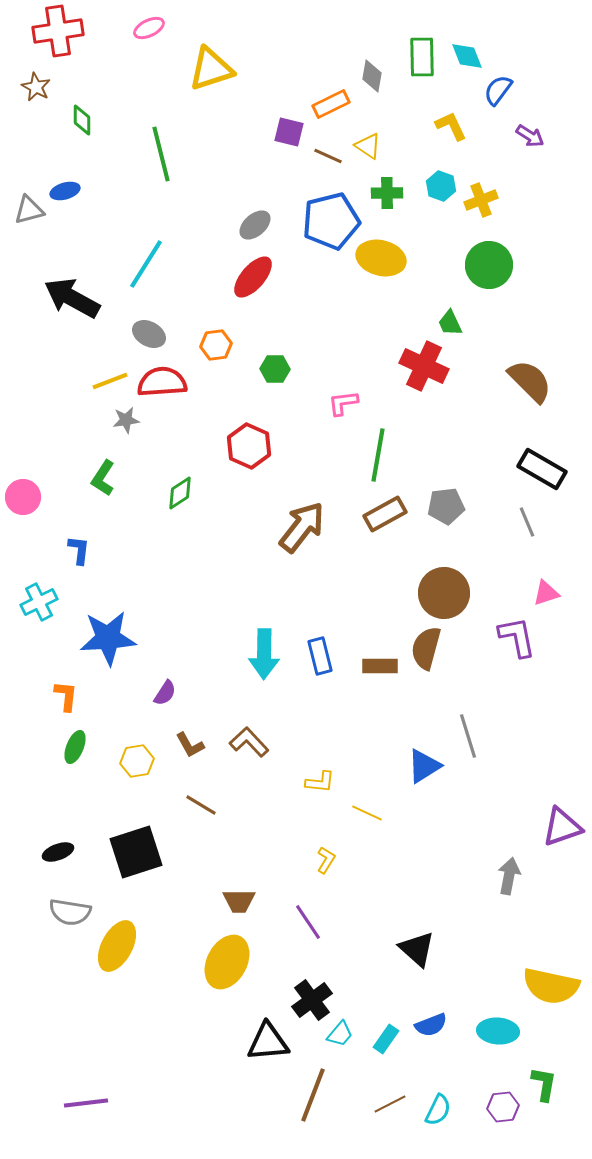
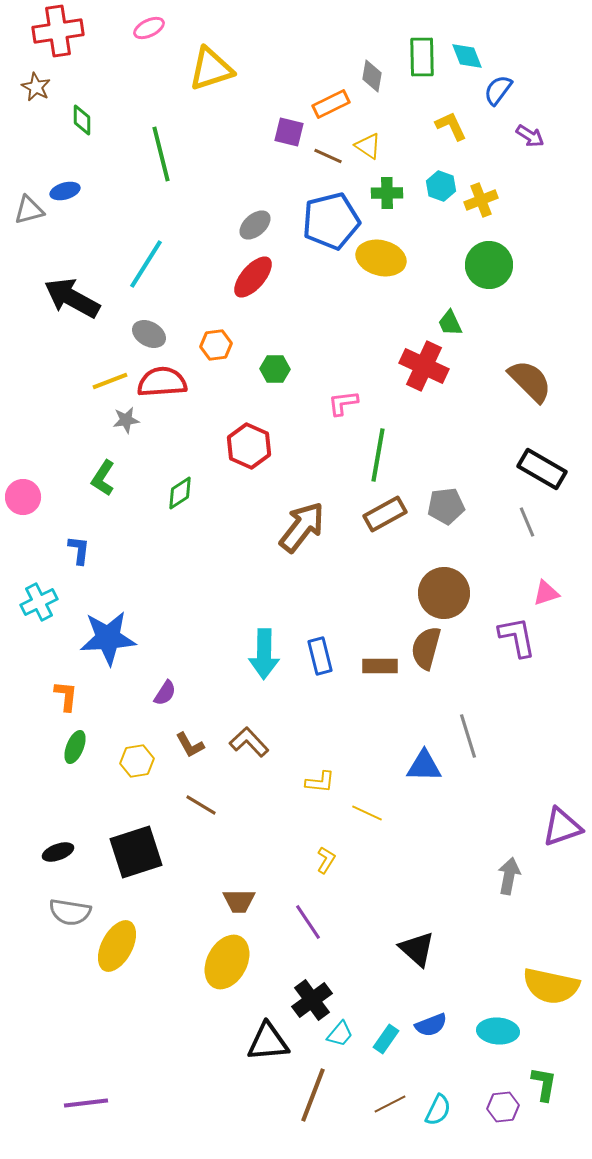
blue triangle at (424, 766): rotated 33 degrees clockwise
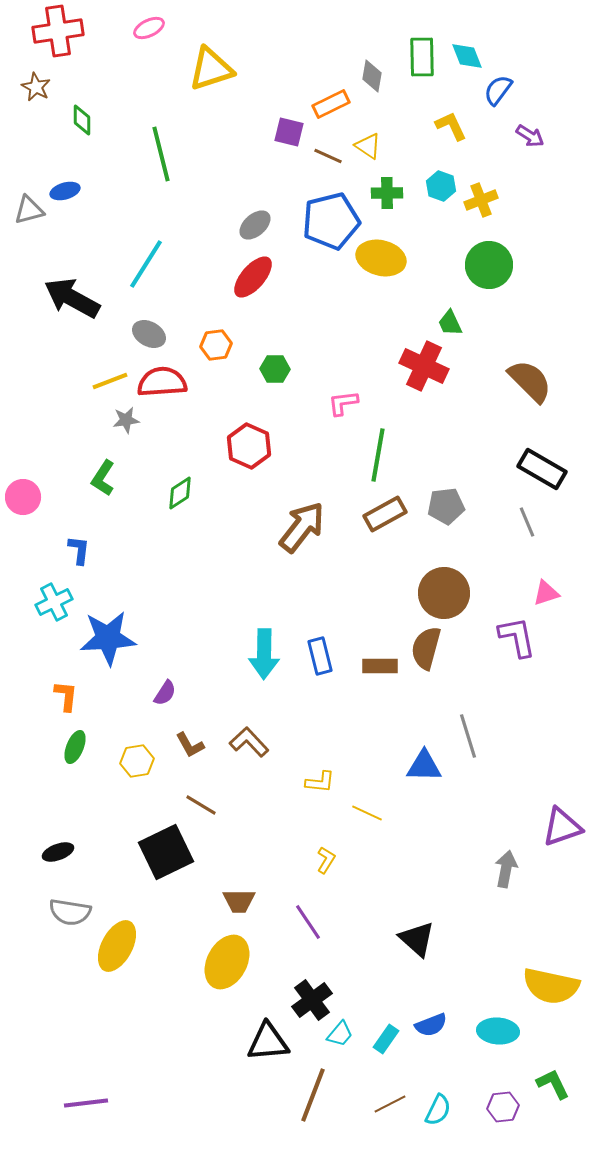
cyan cross at (39, 602): moved 15 px right
black square at (136, 852): moved 30 px right; rotated 8 degrees counterclockwise
gray arrow at (509, 876): moved 3 px left, 7 px up
black triangle at (417, 949): moved 10 px up
green L-shape at (544, 1084): moved 9 px right; rotated 36 degrees counterclockwise
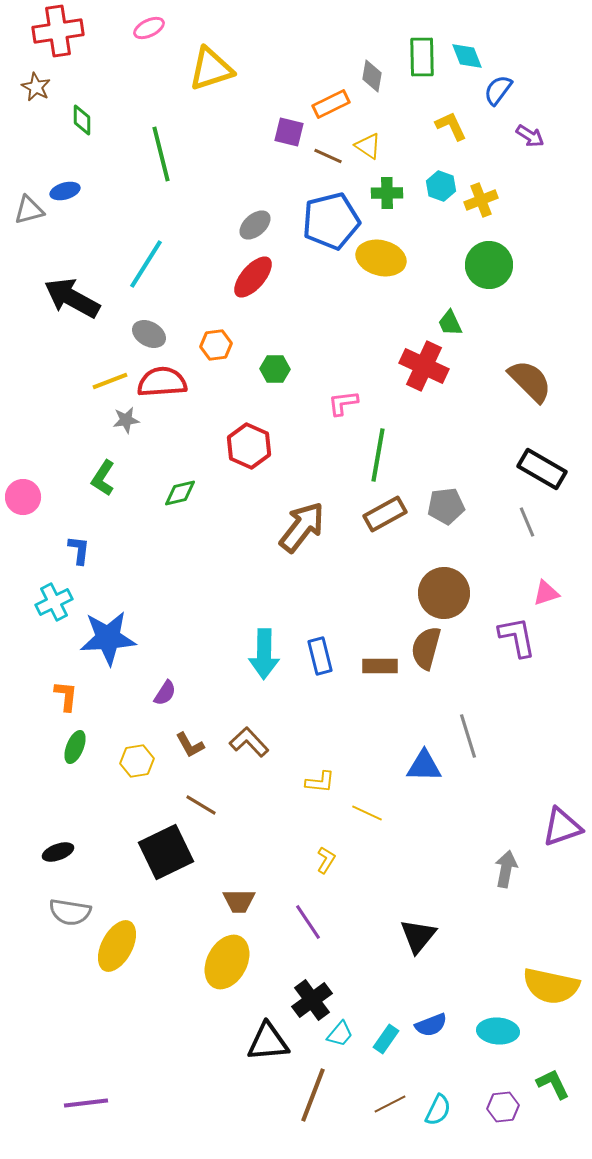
green diamond at (180, 493): rotated 20 degrees clockwise
black triangle at (417, 939): moved 1 px right, 3 px up; rotated 27 degrees clockwise
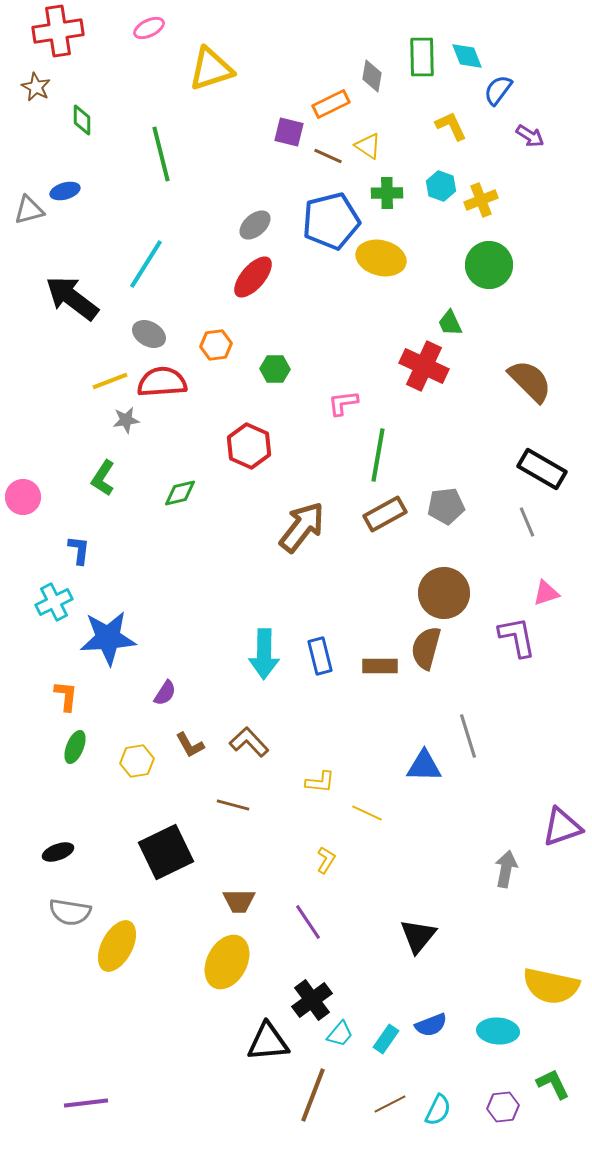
black arrow at (72, 298): rotated 8 degrees clockwise
brown line at (201, 805): moved 32 px right; rotated 16 degrees counterclockwise
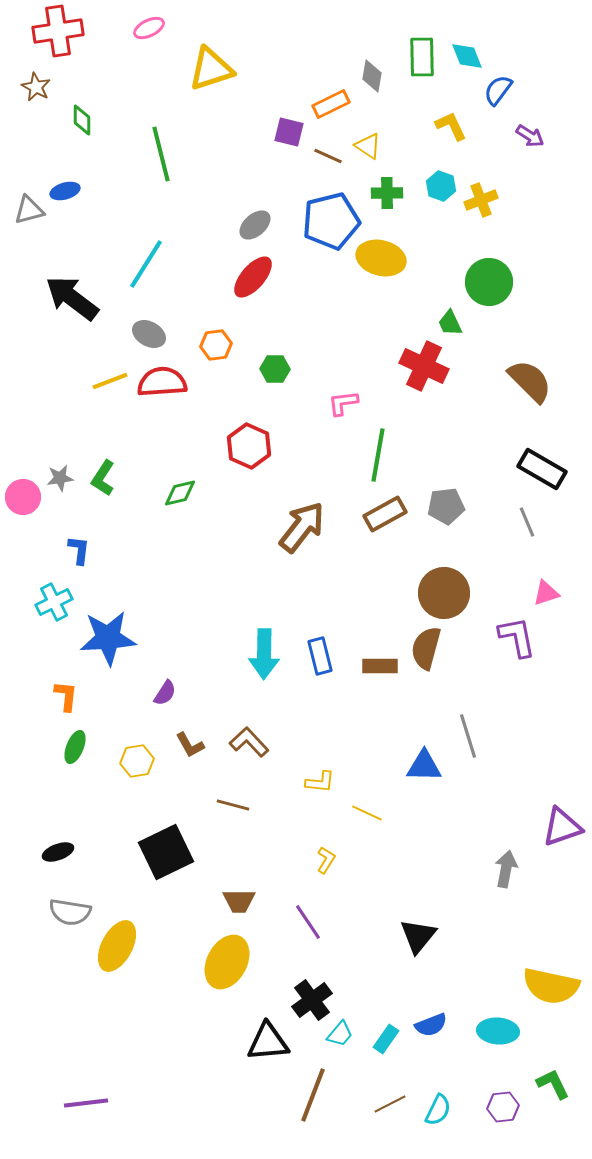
green circle at (489, 265): moved 17 px down
gray star at (126, 420): moved 66 px left, 58 px down
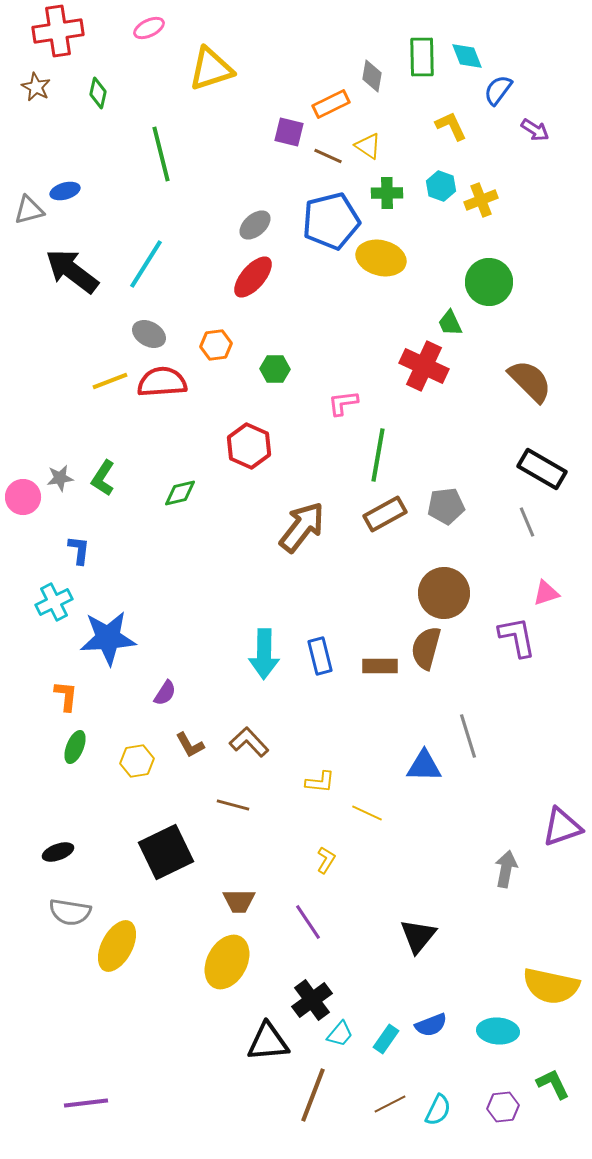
green diamond at (82, 120): moved 16 px right, 27 px up; rotated 12 degrees clockwise
purple arrow at (530, 136): moved 5 px right, 6 px up
black arrow at (72, 298): moved 27 px up
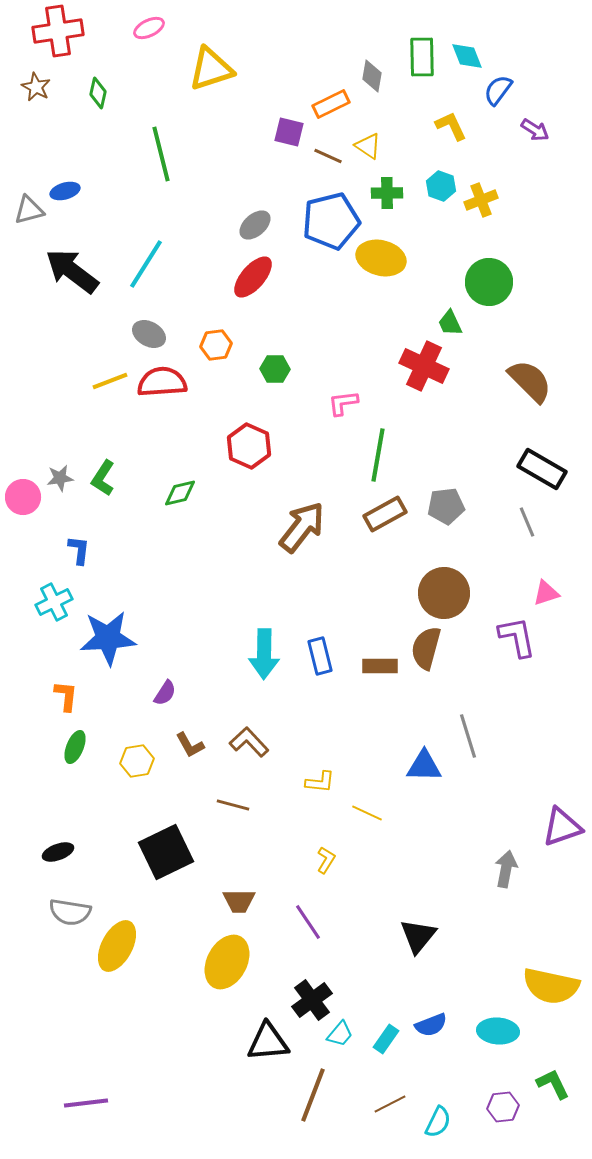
cyan semicircle at (438, 1110): moved 12 px down
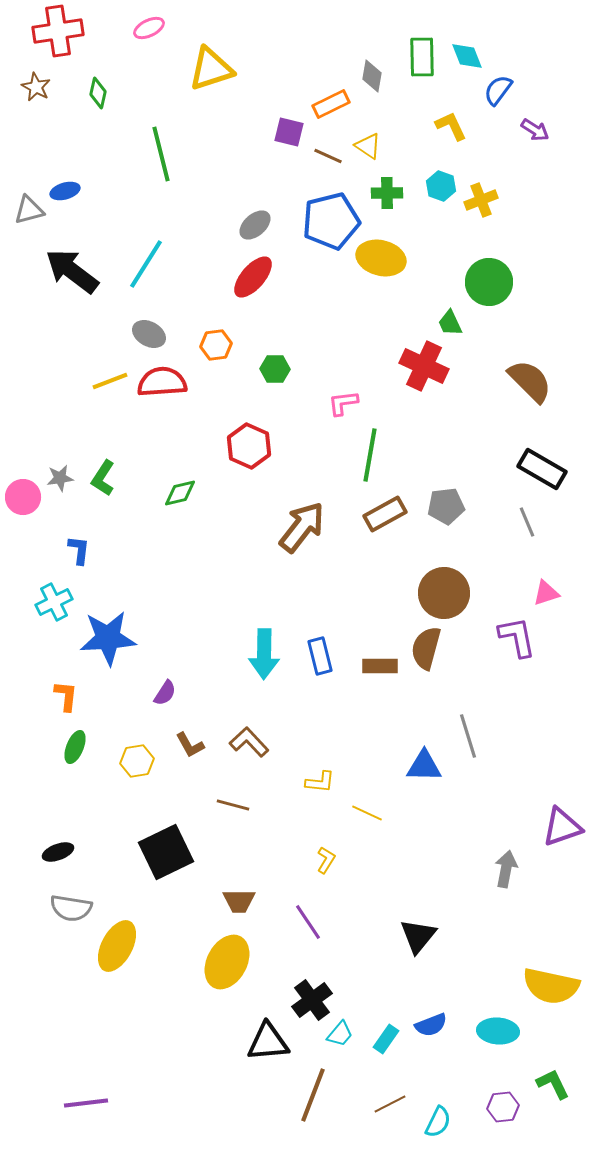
green line at (378, 455): moved 8 px left
gray semicircle at (70, 912): moved 1 px right, 4 px up
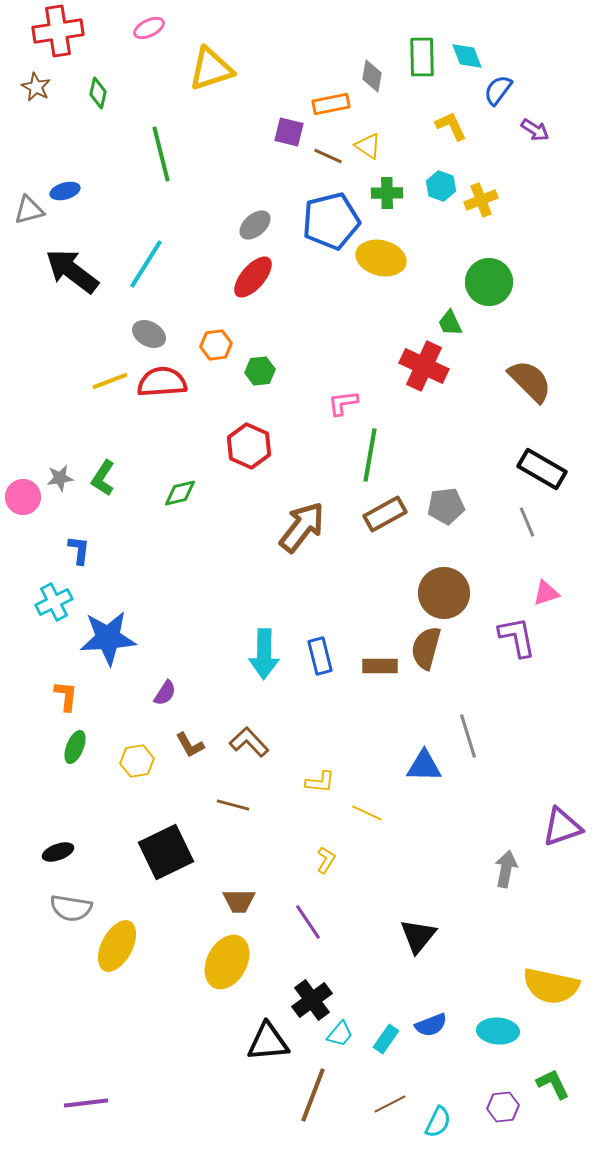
orange rectangle at (331, 104): rotated 15 degrees clockwise
green hexagon at (275, 369): moved 15 px left, 2 px down; rotated 8 degrees counterclockwise
